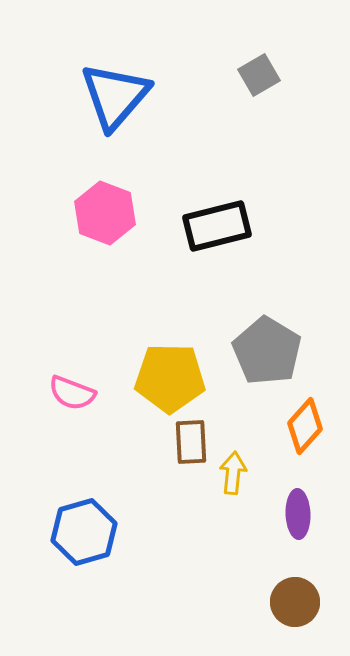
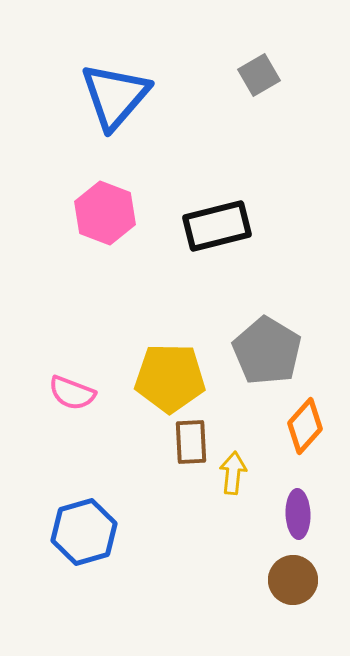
brown circle: moved 2 px left, 22 px up
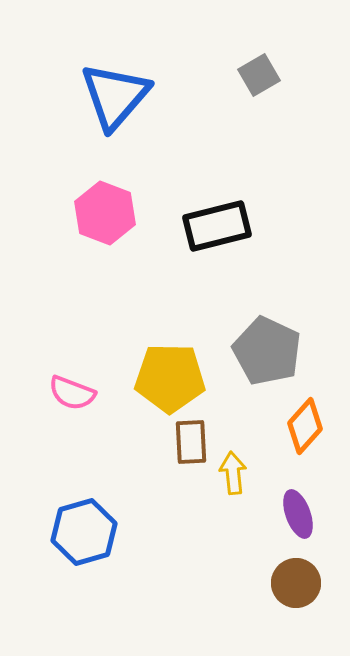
gray pentagon: rotated 6 degrees counterclockwise
yellow arrow: rotated 12 degrees counterclockwise
purple ellipse: rotated 18 degrees counterclockwise
brown circle: moved 3 px right, 3 px down
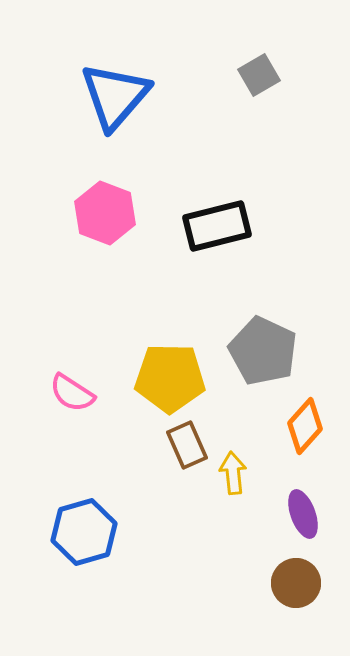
gray pentagon: moved 4 px left
pink semicircle: rotated 12 degrees clockwise
brown rectangle: moved 4 px left, 3 px down; rotated 21 degrees counterclockwise
purple ellipse: moved 5 px right
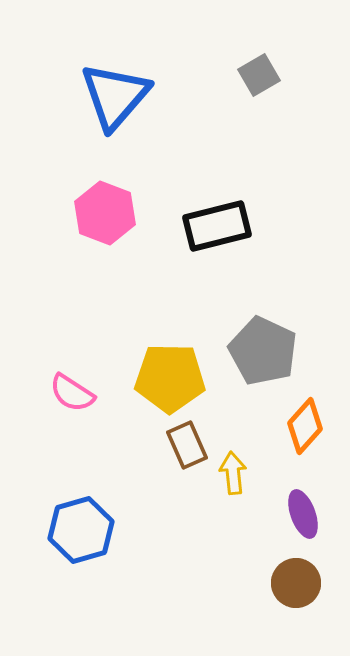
blue hexagon: moved 3 px left, 2 px up
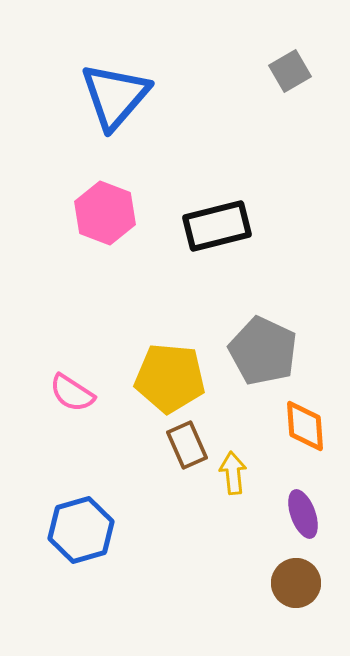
gray square: moved 31 px right, 4 px up
yellow pentagon: rotated 4 degrees clockwise
orange diamond: rotated 46 degrees counterclockwise
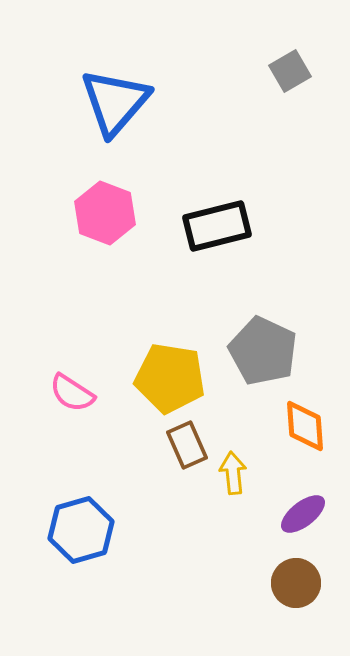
blue triangle: moved 6 px down
yellow pentagon: rotated 4 degrees clockwise
purple ellipse: rotated 72 degrees clockwise
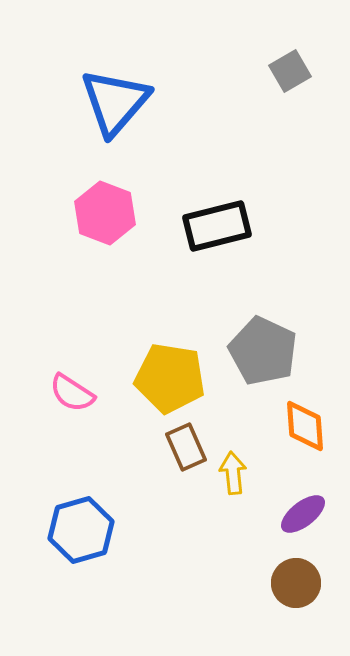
brown rectangle: moved 1 px left, 2 px down
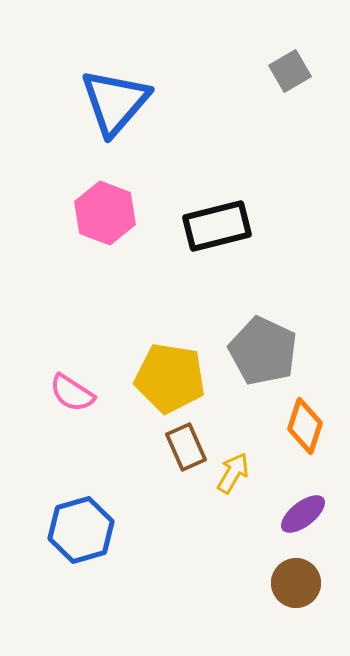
orange diamond: rotated 22 degrees clockwise
yellow arrow: rotated 36 degrees clockwise
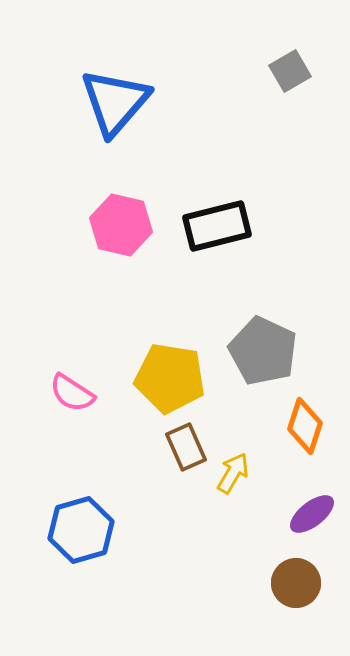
pink hexagon: moved 16 px right, 12 px down; rotated 8 degrees counterclockwise
purple ellipse: moved 9 px right
